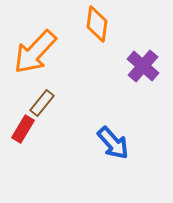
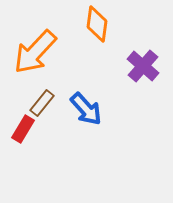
blue arrow: moved 27 px left, 34 px up
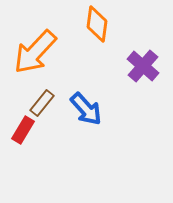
red rectangle: moved 1 px down
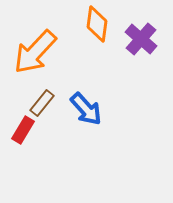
purple cross: moved 2 px left, 27 px up
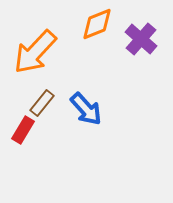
orange diamond: rotated 60 degrees clockwise
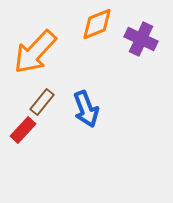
purple cross: rotated 16 degrees counterclockwise
brown rectangle: moved 1 px up
blue arrow: rotated 21 degrees clockwise
red rectangle: rotated 12 degrees clockwise
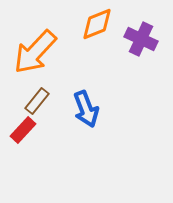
brown rectangle: moved 5 px left, 1 px up
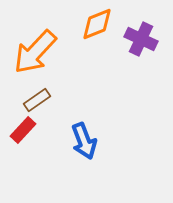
brown rectangle: moved 1 px up; rotated 16 degrees clockwise
blue arrow: moved 2 px left, 32 px down
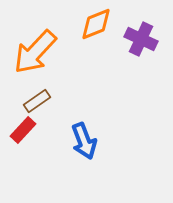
orange diamond: moved 1 px left
brown rectangle: moved 1 px down
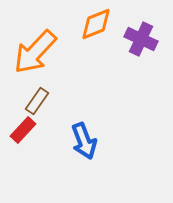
brown rectangle: rotated 20 degrees counterclockwise
